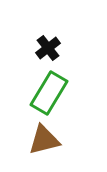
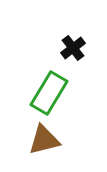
black cross: moved 25 px right
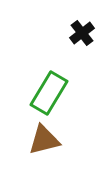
black cross: moved 9 px right, 15 px up
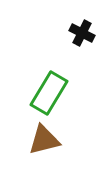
black cross: rotated 25 degrees counterclockwise
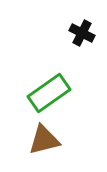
green rectangle: rotated 24 degrees clockwise
